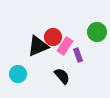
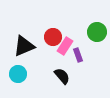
black triangle: moved 14 px left
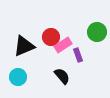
red circle: moved 2 px left
pink rectangle: moved 2 px left, 1 px up; rotated 24 degrees clockwise
cyan circle: moved 3 px down
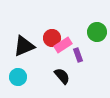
red circle: moved 1 px right, 1 px down
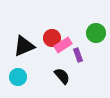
green circle: moved 1 px left, 1 px down
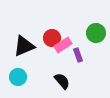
black semicircle: moved 5 px down
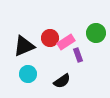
red circle: moved 2 px left
pink rectangle: moved 3 px right, 3 px up
cyan circle: moved 10 px right, 3 px up
black semicircle: rotated 96 degrees clockwise
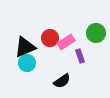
black triangle: moved 1 px right, 1 px down
purple rectangle: moved 2 px right, 1 px down
cyan circle: moved 1 px left, 11 px up
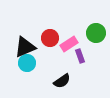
pink rectangle: moved 3 px right, 2 px down
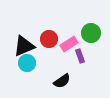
green circle: moved 5 px left
red circle: moved 1 px left, 1 px down
black triangle: moved 1 px left, 1 px up
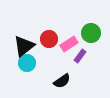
black triangle: rotated 15 degrees counterclockwise
purple rectangle: rotated 56 degrees clockwise
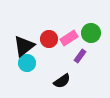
pink rectangle: moved 6 px up
